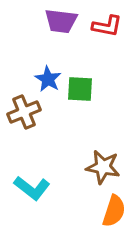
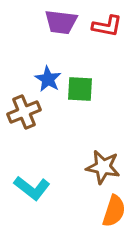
purple trapezoid: moved 1 px down
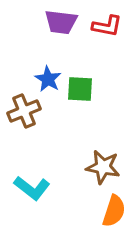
brown cross: moved 1 px up
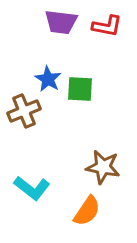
orange semicircle: moved 27 px left; rotated 16 degrees clockwise
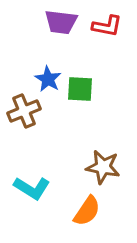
cyan L-shape: rotated 6 degrees counterclockwise
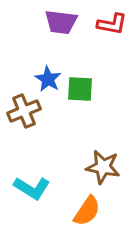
red L-shape: moved 5 px right, 2 px up
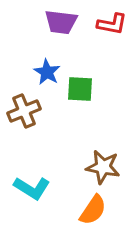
blue star: moved 1 px left, 7 px up
orange semicircle: moved 6 px right, 1 px up
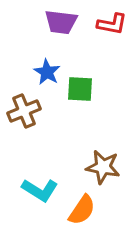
cyan L-shape: moved 8 px right, 2 px down
orange semicircle: moved 11 px left
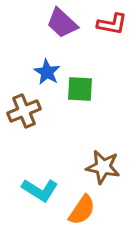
purple trapezoid: moved 1 px right, 1 px down; rotated 36 degrees clockwise
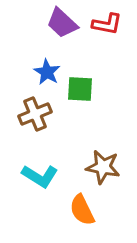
red L-shape: moved 5 px left
brown cross: moved 11 px right, 3 px down
cyan L-shape: moved 14 px up
orange semicircle: rotated 120 degrees clockwise
